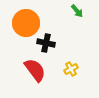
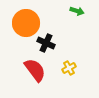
green arrow: rotated 32 degrees counterclockwise
black cross: rotated 12 degrees clockwise
yellow cross: moved 2 px left, 1 px up
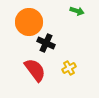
orange circle: moved 3 px right, 1 px up
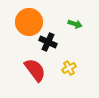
green arrow: moved 2 px left, 13 px down
black cross: moved 2 px right, 1 px up
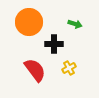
black cross: moved 6 px right, 2 px down; rotated 24 degrees counterclockwise
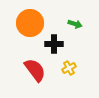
orange circle: moved 1 px right, 1 px down
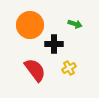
orange circle: moved 2 px down
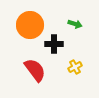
yellow cross: moved 6 px right, 1 px up
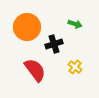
orange circle: moved 3 px left, 2 px down
black cross: rotated 18 degrees counterclockwise
yellow cross: rotated 24 degrees counterclockwise
